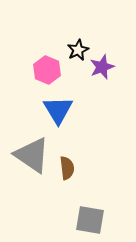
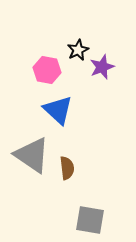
pink hexagon: rotated 12 degrees counterclockwise
blue triangle: rotated 16 degrees counterclockwise
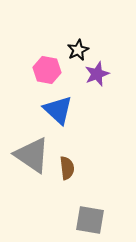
purple star: moved 5 px left, 7 px down
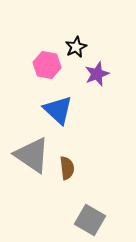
black star: moved 2 px left, 3 px up
pink hexagon: moved 5 px up
gray square: rotated 20 degrees clockwise
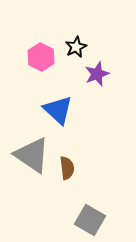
pink hexagon: moved 6 px left, 8 px up; rotated 16 degrees clockwise
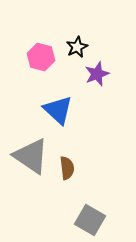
black star: moved 1 px right
pink hexagon: rotated 12 degrees counterclockwise
gray triangle: moved 1 px left, 1 px down
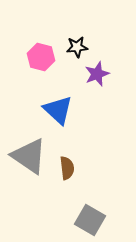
black star: rotated 20 degrees clockwise
gray triangle: moved 2 px left
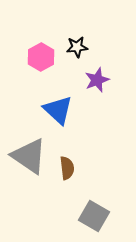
pink hexagon: rotated 16 degrees clockwise
purple star: moved 6 px down
gray square: moved 4 px right, 4 px up
